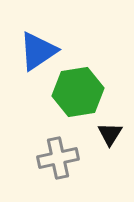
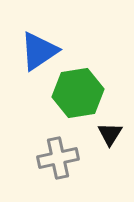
blue triangle: moved 1 px right
green hexagon: moved 1 px down
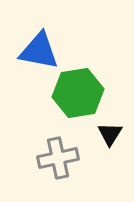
blue triangle: rotated 45 degrees clockwise
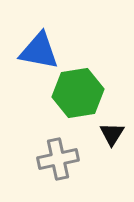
black triangle: moved 2 px right
gray cross: moved 1 px down
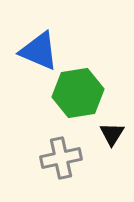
blue triangle: rotated 12 degrees clockwise
gray cross: moved 3 px right, 1 px up
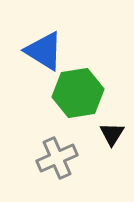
blue triangle: moved 5 px right; rotated 9 degrees clockwise
gray cross: moved 4 px left; rotated 12 degrees counterclockwise
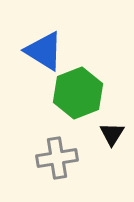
green hexagon: rotated 12 degrees counterclockwise
gray cross: rotated 15 degrees clockwise
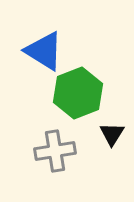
gray cross: moved 2 px left, 7 px up
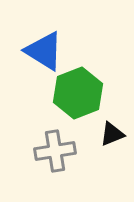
black triangle: rotated 36 degrees clockwise
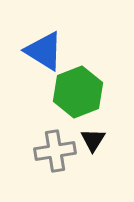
green hexagon: moved 1 px up
black triangle: moved 19 px left, 6 px down; rotated 36 degrees counterclockwise
